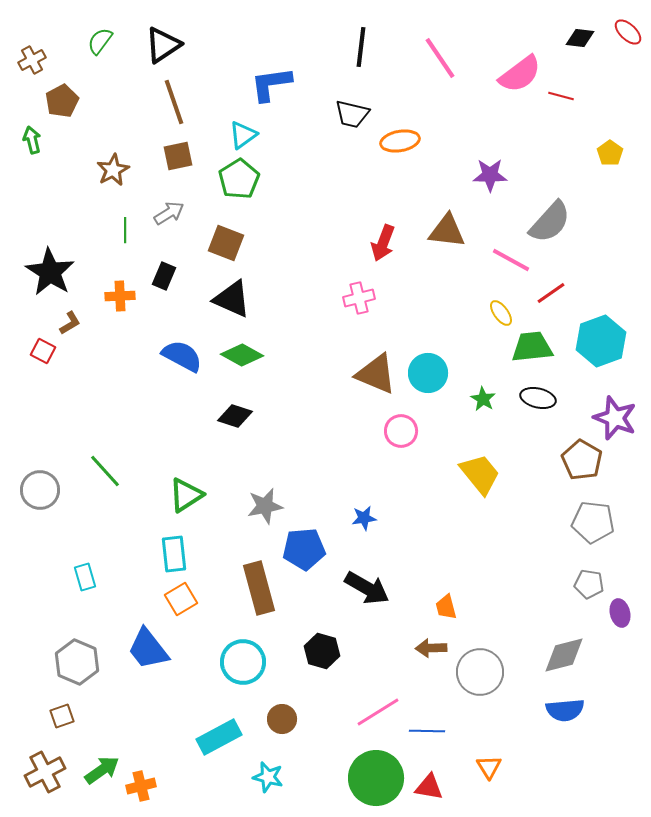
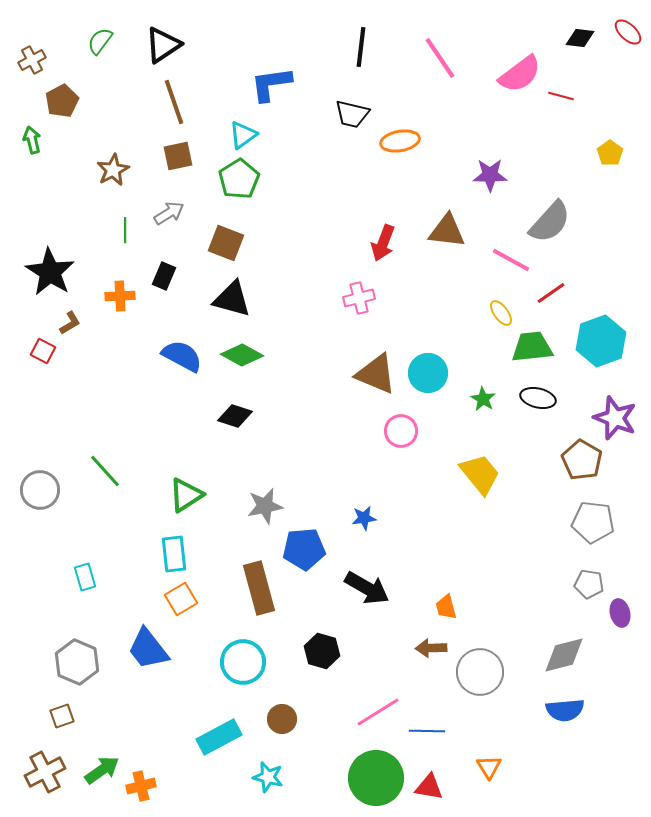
black triangle at (232, 299): rotated 9 degrees counterclockwise
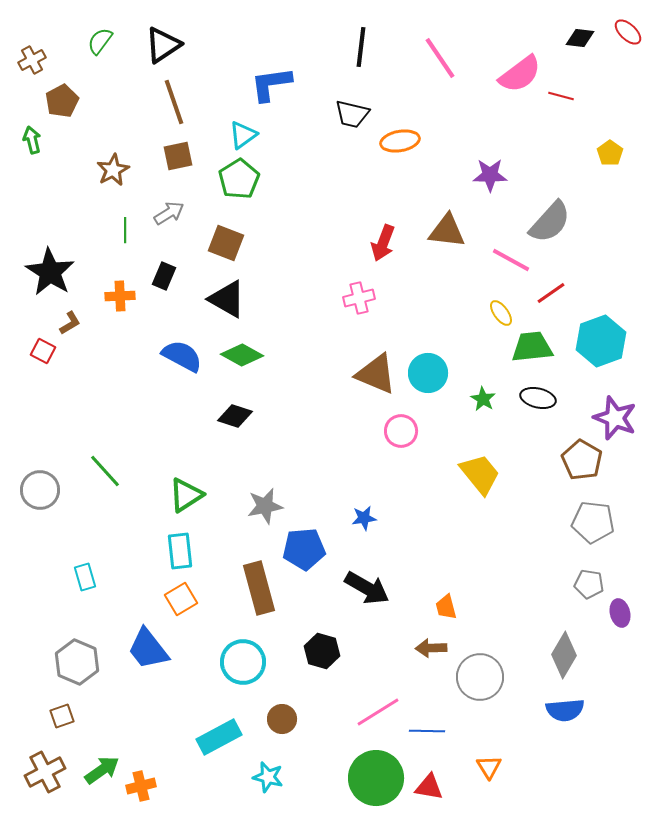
black triangle at (232, 299): moved 5 px left; rotated 15 degrees clockwise
cyan rectangle at (174, 554): moved 6 px right, 3 px up
gray diamond at (564, 655): rotated 45 degrees counterclockwise
gray circle at (480, 672): moved 5 px down
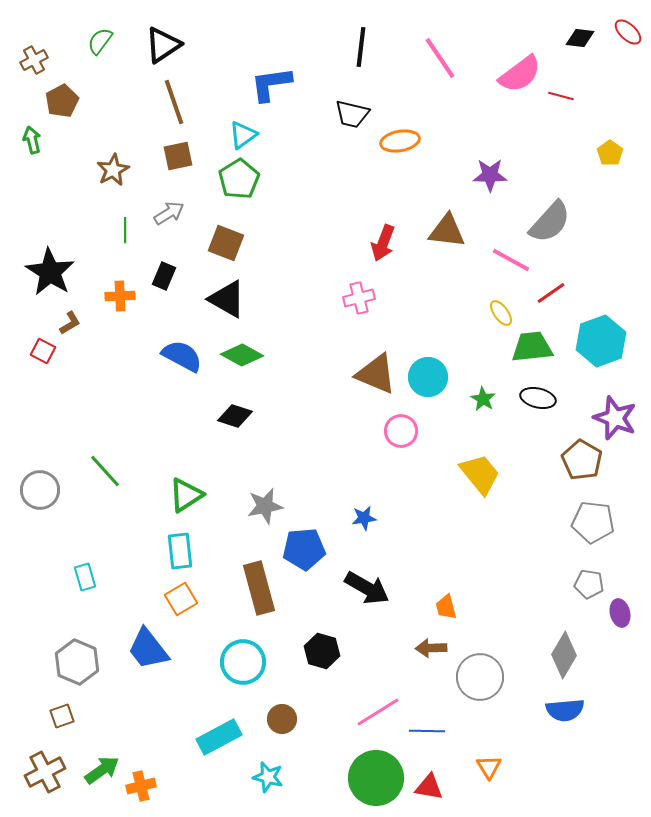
brown cross at (32, 60): moved 2 px right
cyan circle at (428, 373): moved 4 px down
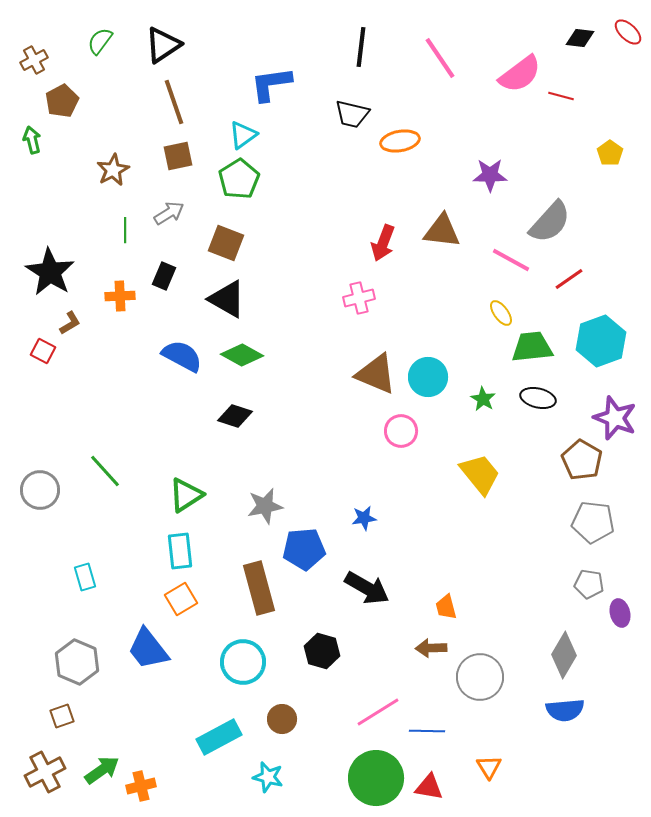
brown triangle at (447, 231): moved 5 px left
red line at (551, 293): moved 18 px right, 14 px up
